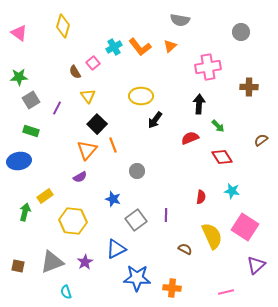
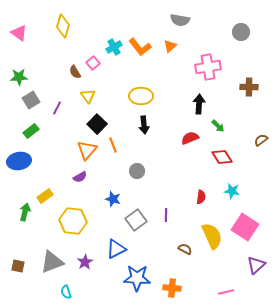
black arrow at (155, 120): moved 11 px left, 5 px down; rotated 42 degrees counterclockwise
green rectangle at (31, 131): rotated 56 degrees counterclockwise
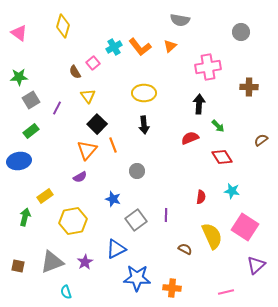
yellow ellipse at (141, 96): moved 3 px right, 3 px up
green arrow at (25, 212): moved 5 px down
yellow hexagon at (73, 221): rotated 16 degrees counterclockwise
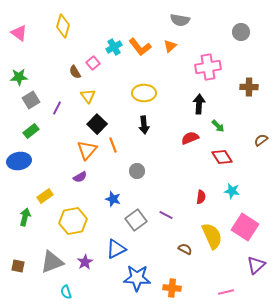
purple line at (166, 215): rotated 64 degrees counterclockwise
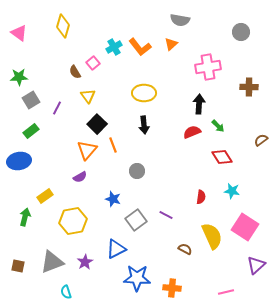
orange triangle at (170, 46): moved 1 px right, 2 px up
red semicircle at (190, 138): moved 2 px right, 6 px up
